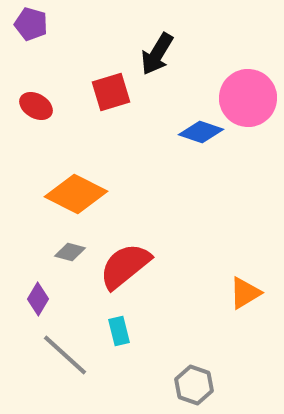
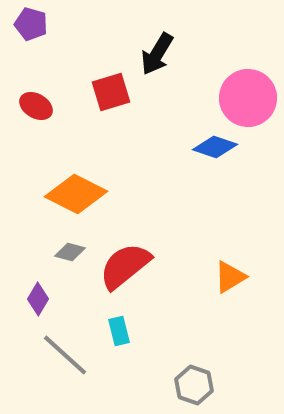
blue diamond: moved 14 px right, 15 px down
orange triangle: moved 15 px left, 16 px up
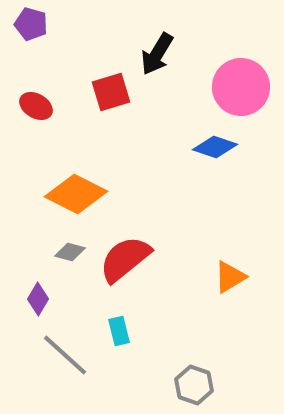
pink circle: moved 7 px left, 11 px up
red semicircle: moved 7 px up
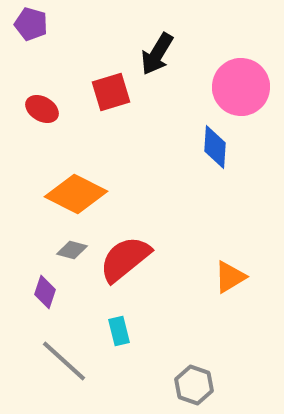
red ellipse: moved 6 px right, 3 px down
blue diamond: rotated 75 degrees clockwise
gray diamond: moved 2 px right, 2 px up
purple diamond: moved 7 px right, 7 px up; rotated 12 degrees counterclockwise
gray line: moved 1 px left, 6 px down
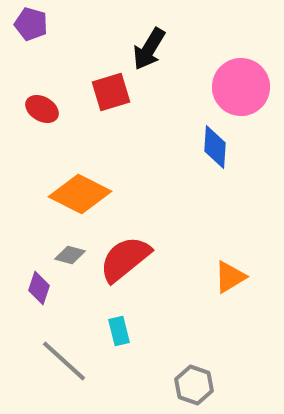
black arrow: moved 8 px left, 5 px up
orange diamond: moved 4 px right
gray diamond: moved 2 px left, 5 px down
purple diamond: moved 6 px left, 4 px up
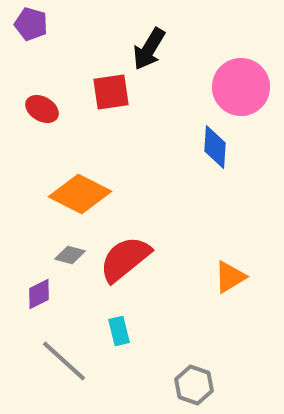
red square: rotated 9 degrees clockwise
purple diamond: moved 6 px down; rotated 44 degrees clockwise
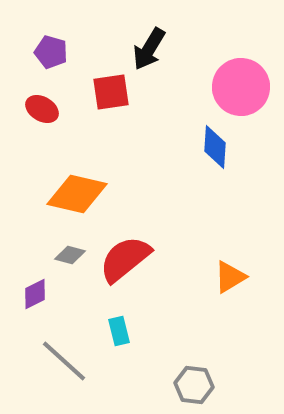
purple pentagon: moved 20 px right, 28 px down
orange diamond: moved 3 px left; rotated 14 degrees counterclockwise
purple diamond: moved 4 px left
gray hexagon: rotated 12 degrees counterclockwise
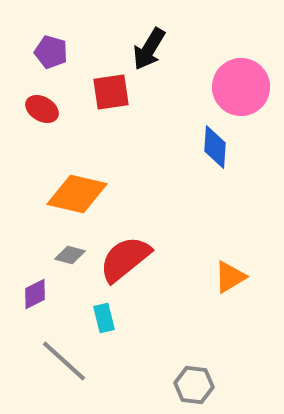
cyan rectangle: moved 15 px left, 13 px up
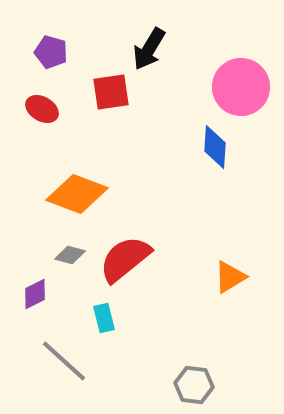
orange diamond: rotated 8 degrees clockwise
